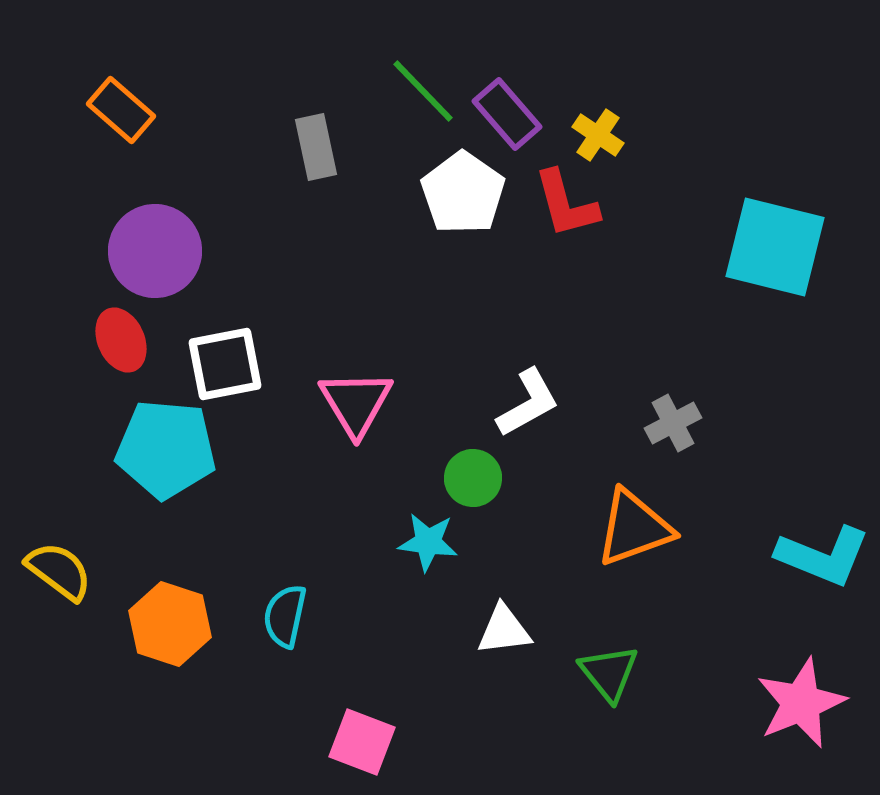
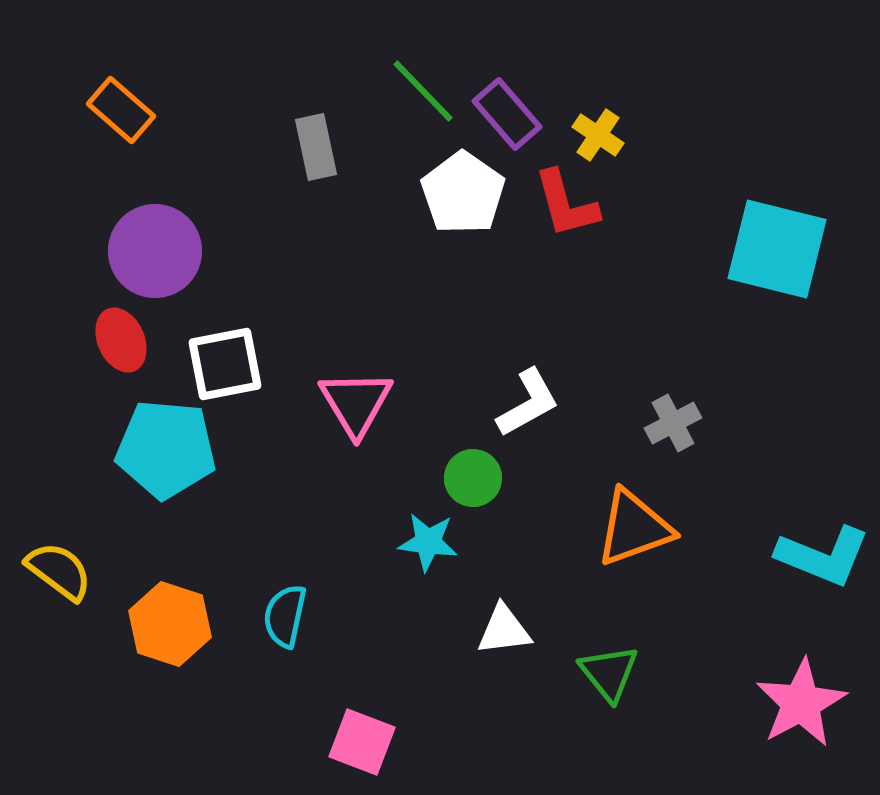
cyan square: moved 2 px right, 2 px down
pink star: rotated 6 degrees counterclockwise
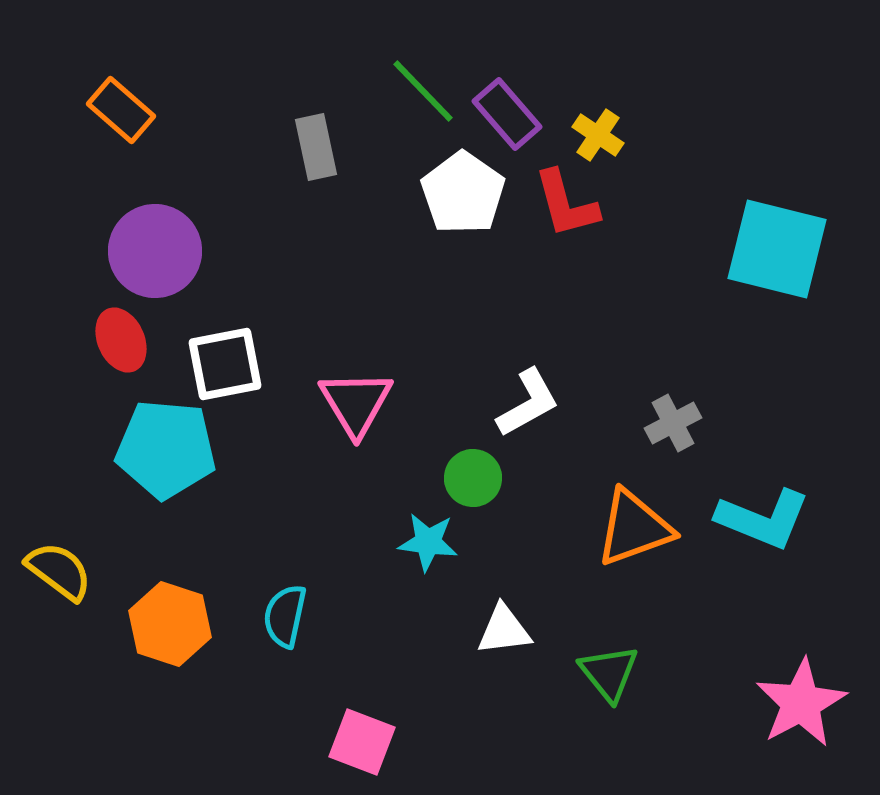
cyan L-shape: moved 60 px left, 37 px up
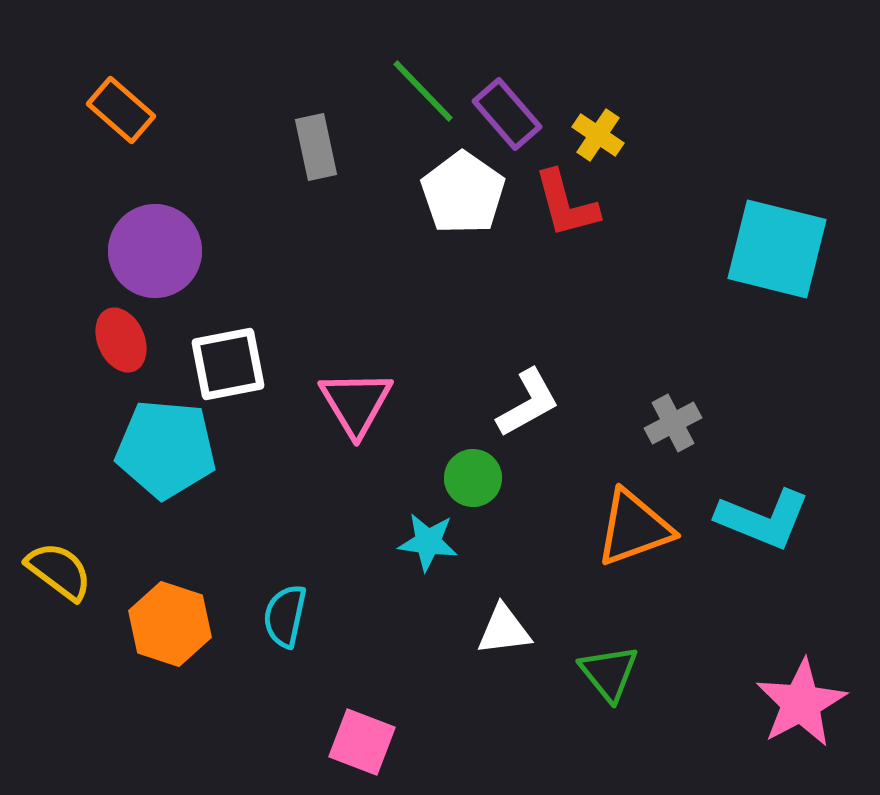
white square: moved 3 px right
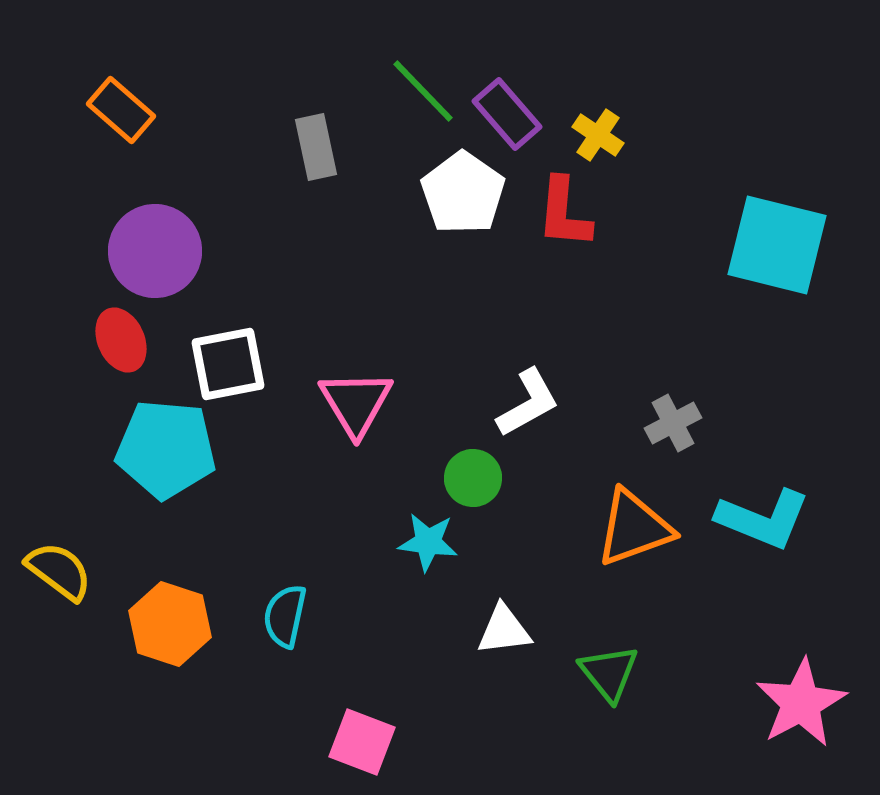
red L-shape: moved 2 px left, 9 px down; rotated 20 degrees clockwise
cyan square: moved 4 px up
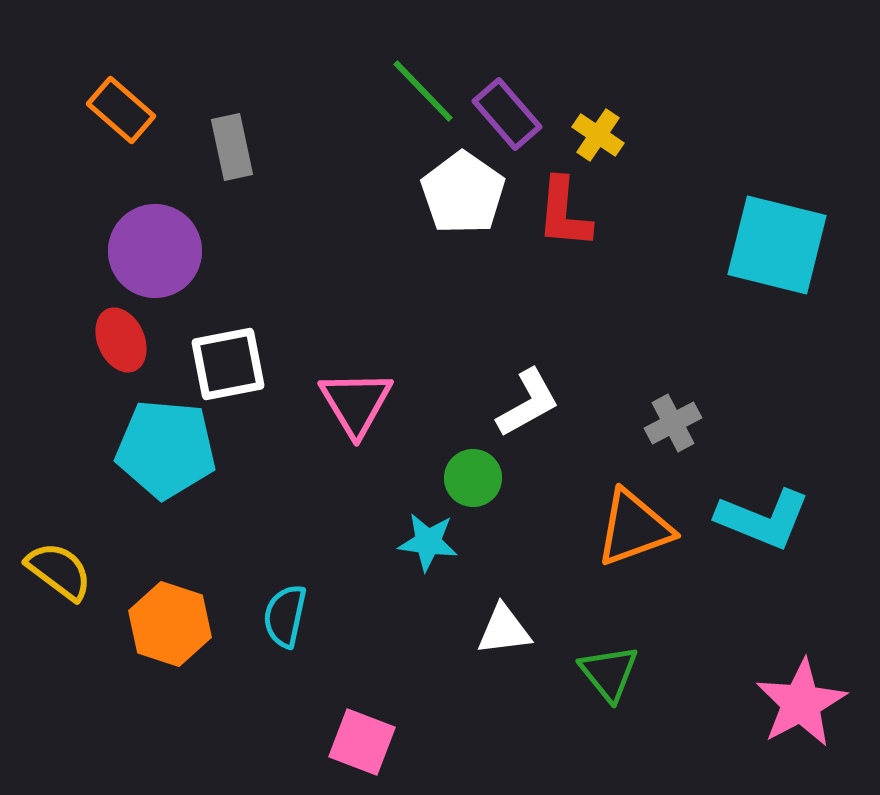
gray rectangle: moved 84 px left
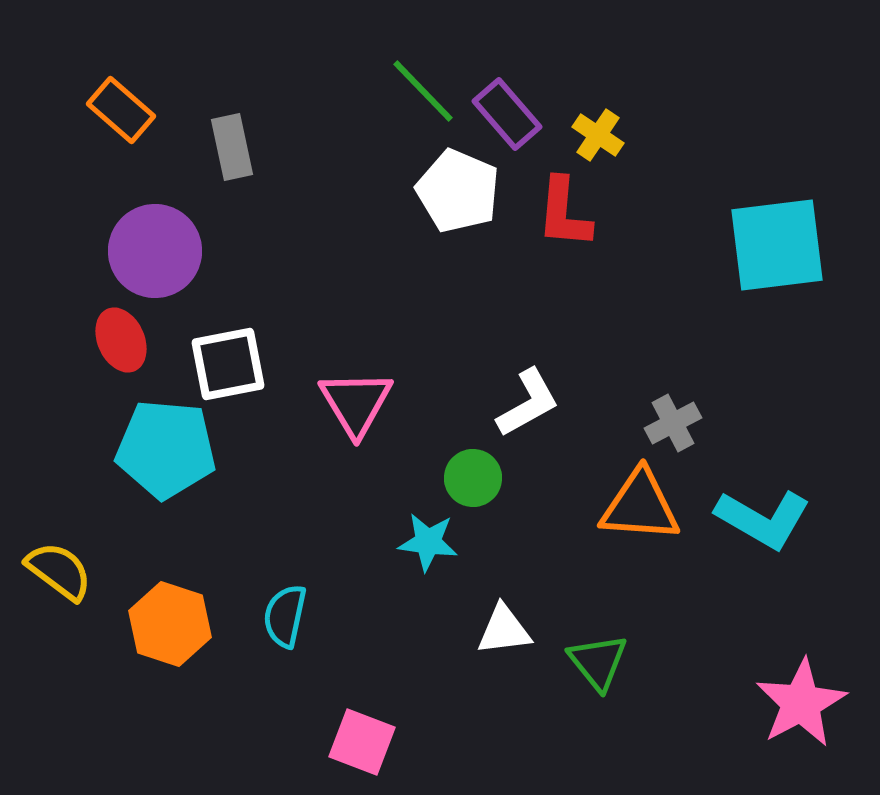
white pentagon: moved 5 px left, 2 px up; rotated 12 degrees counterclockwise
cyan square: rotated 21 degrees counterclockwise
cyan L-shape: rotated 8 degrees clockwise
orange triangle: moved 6 px right, 22 px up; rotated 24 degrees clockwise
green triangle: moved 11 px left, 11 px up
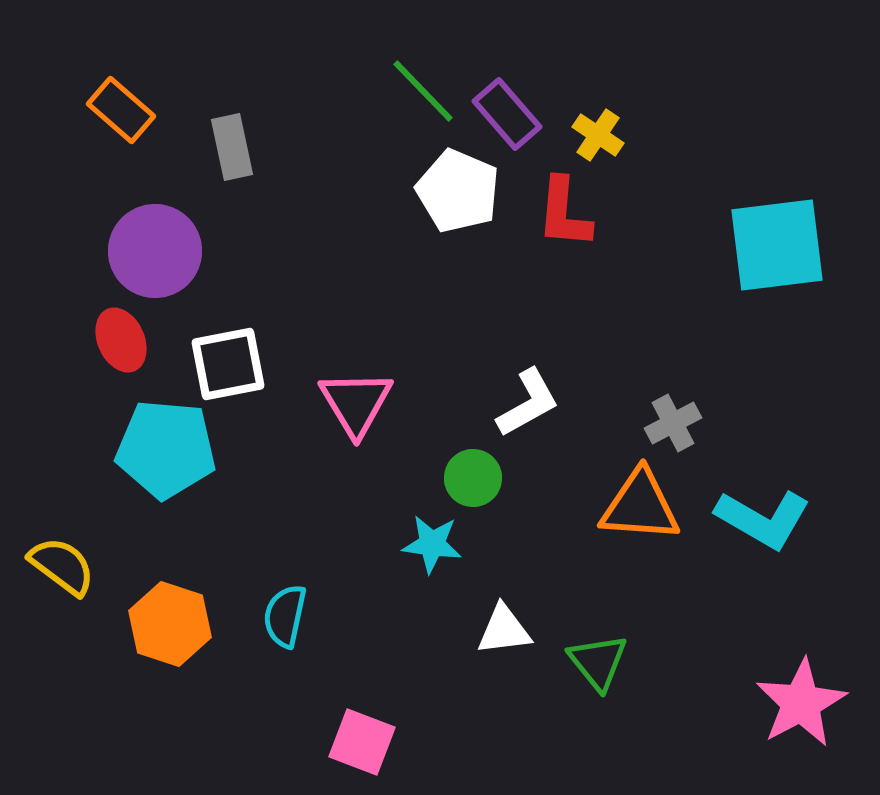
cyan star: moved 4 px right, 2 px down
yellow semicircle: moved 3 px right, 5 px up
